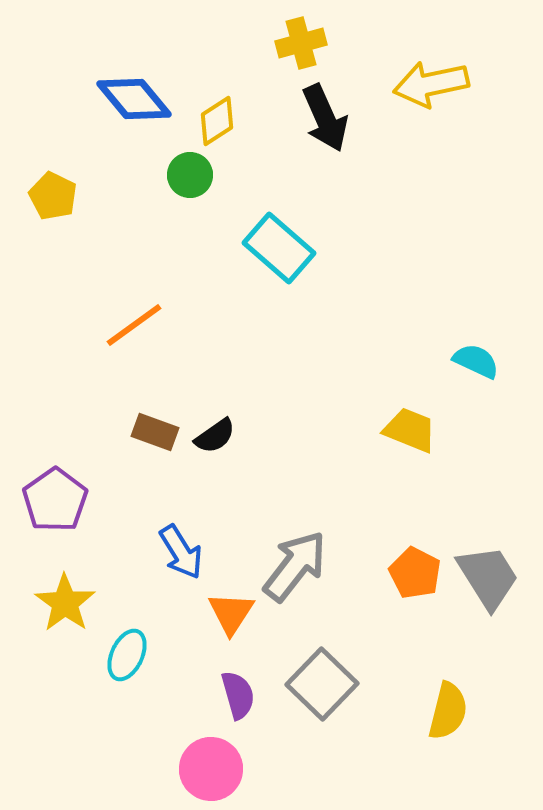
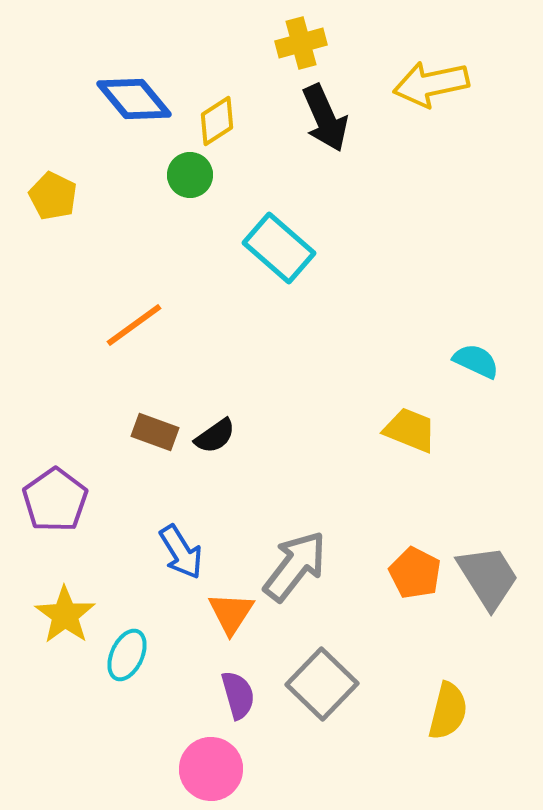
yellow star: moved 12 px down
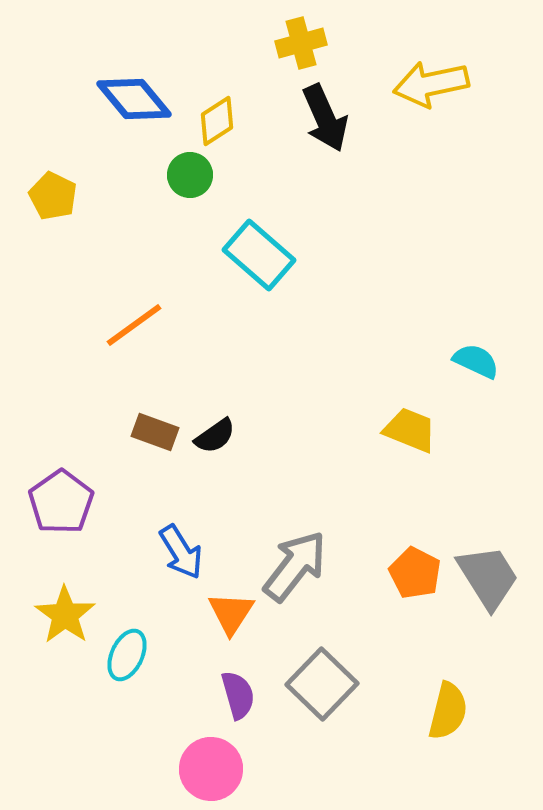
cyan rectangle: moved 20 px left, 7 px down
purple pentagon: moved 6 px right, 2 px down
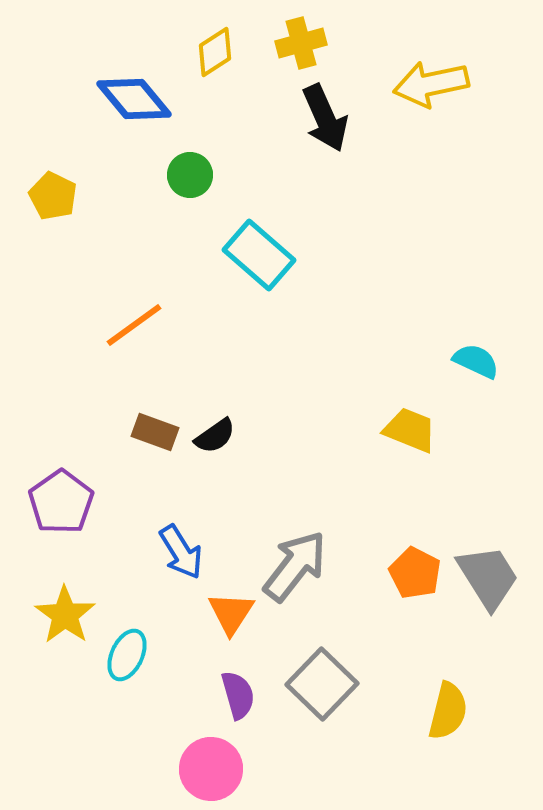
yellow diamond: moved 2 px left, 69 px up
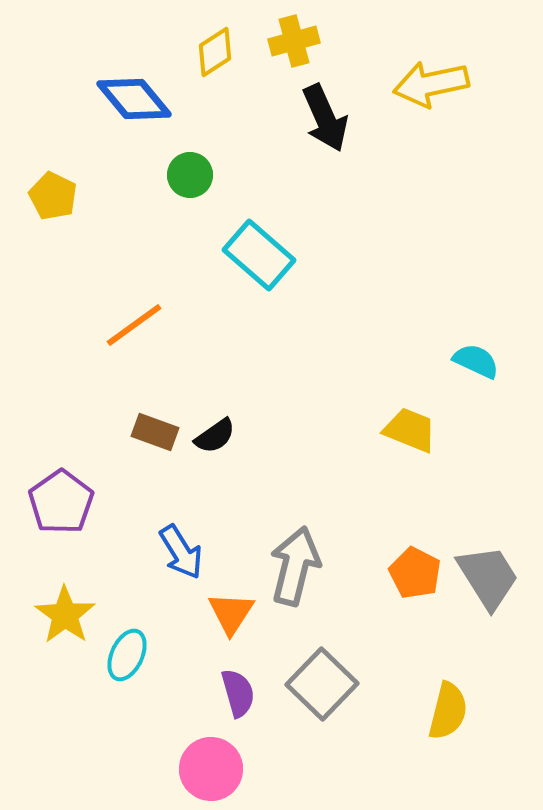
yellow cross: moved 7 px left, 2 px up
gray arrow: rotated 24 degrees counterclockwise
purple semicircle: moved 2 px up
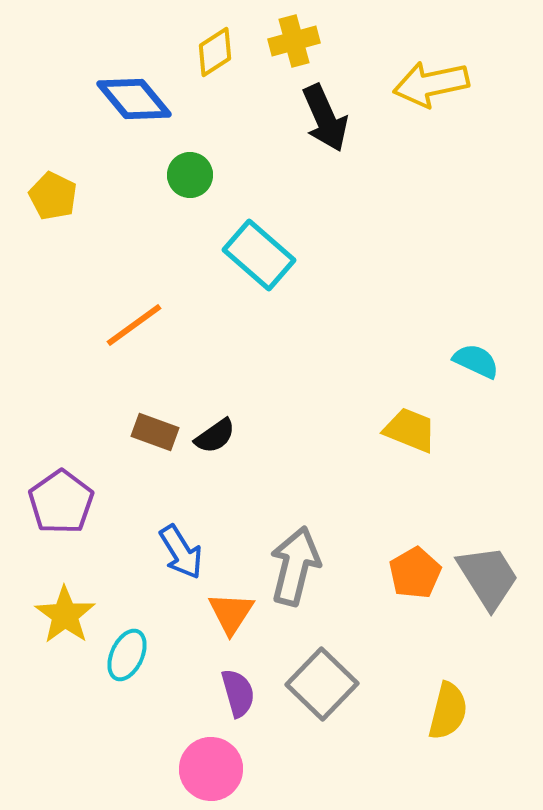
orange pentagon: rotated 15 degrees clockwise
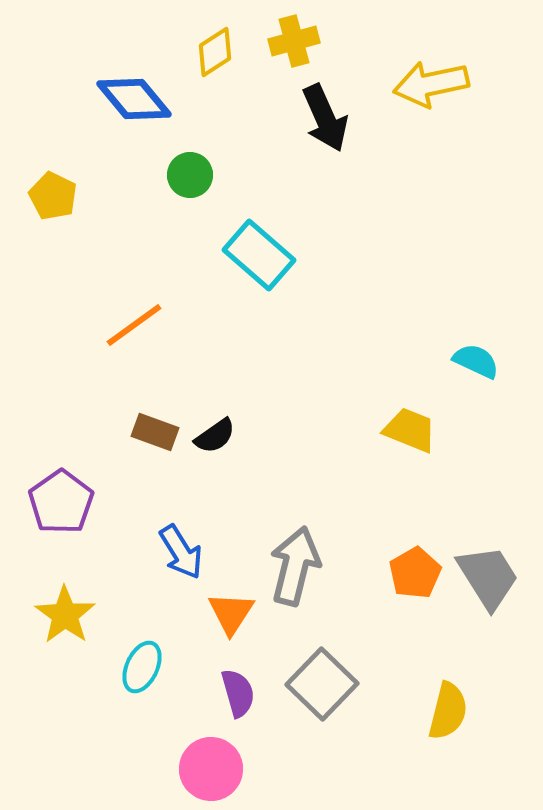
cyan ellipse: moved 15 px right, 12 px down
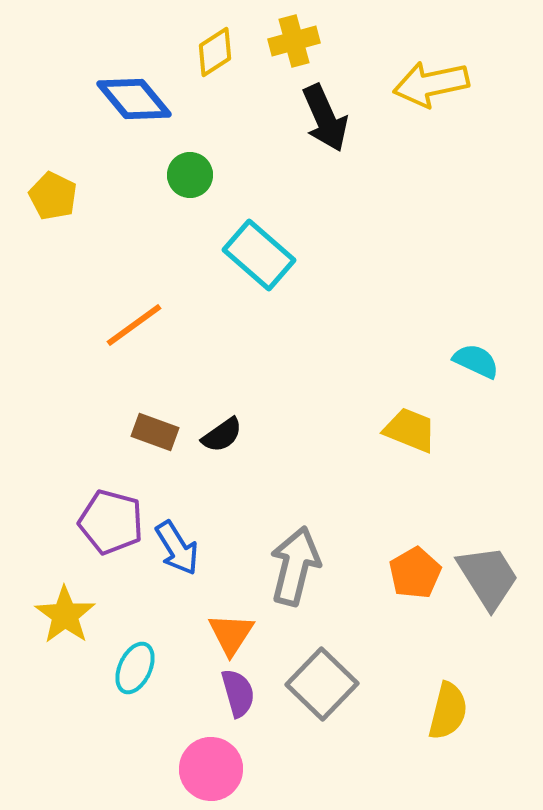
black semicircle: moved 7 px right, 1 px up
purple pentagon: moved 50 px right, 20 px down; rotated 22 degrees counterclockwise
blue arrow: moved 4 px left, 4 px up
orange triangle: moved 21 px down
cyan ellipse: moved 7 px left, 1 px down
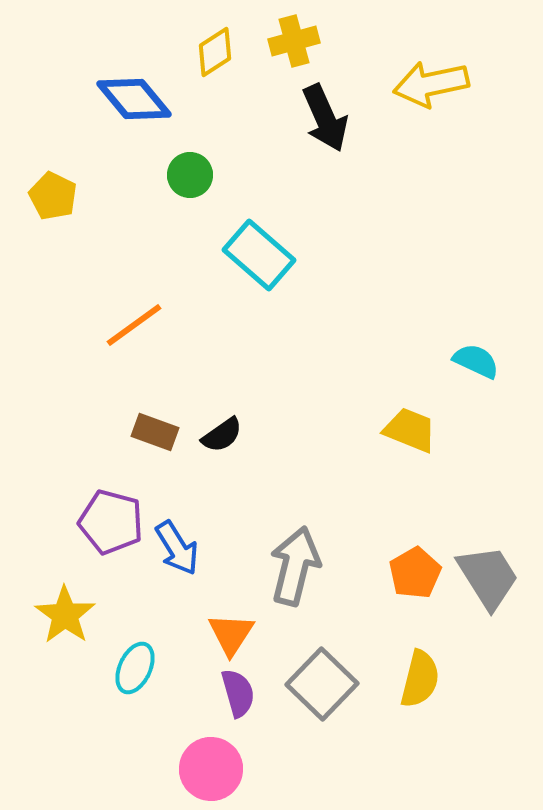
yellow semicircle: moved 28 px left, 32 px up
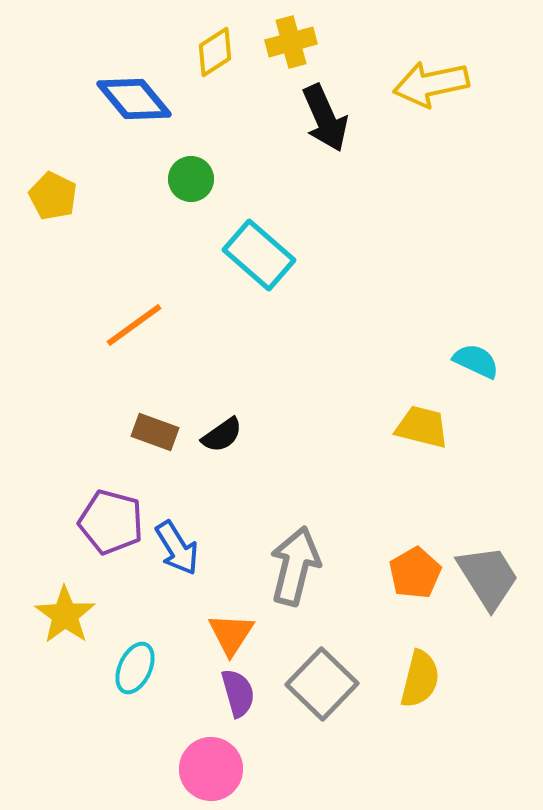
yellow cross: moved 3 px left, 1 px down
green circle: moved 1 px right, 4 px down
yellow trapezoid: moved 12 px right, 3 px up; rotated 8 degrees counterclockwise
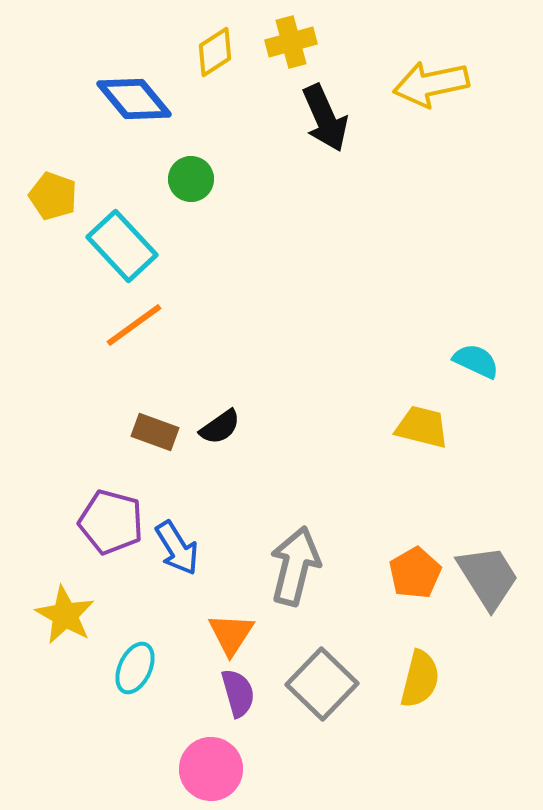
yellow pentagon: rotated 6 degrees counterclockwise
cyan rectangle: moved 137 px left, 9 px up; rotated 6 degrees clockwise
black semicircle: moved 2 px left, 8 px up
yellow star: rotated 6 degrees counterclockwise
